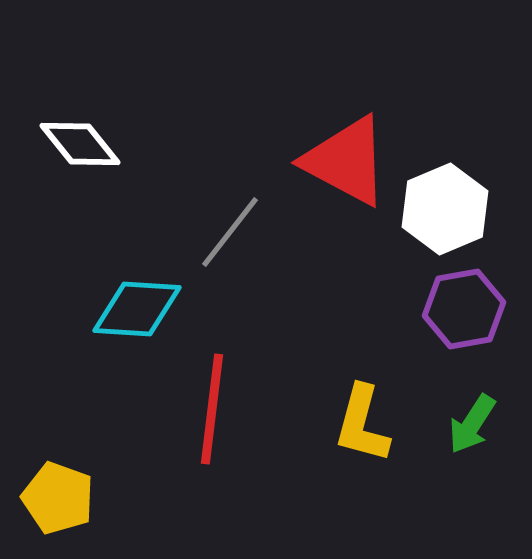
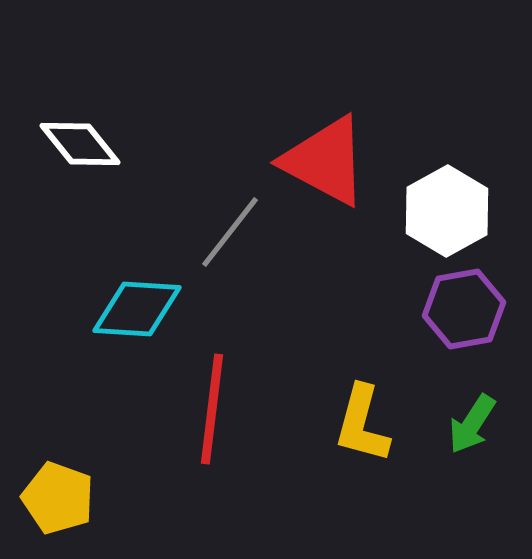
red triangle: moved 21 px left
white hexagon: moved 2 px right, 2 px down; rotated 6 degrees counterclockwise
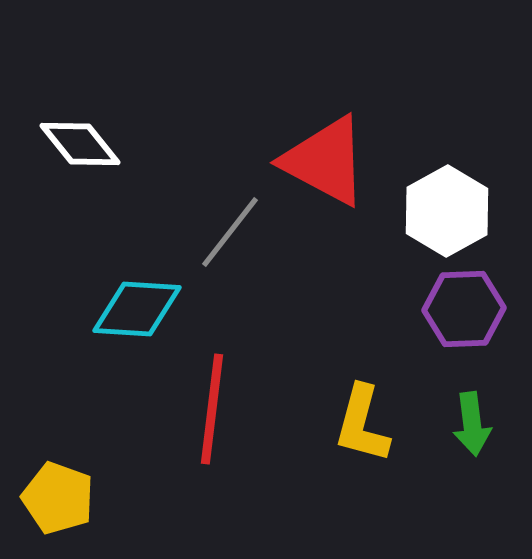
purple hexagon: rotated 8 degrees clockwise
green arrow: rotated 40 degrees counterclockwise
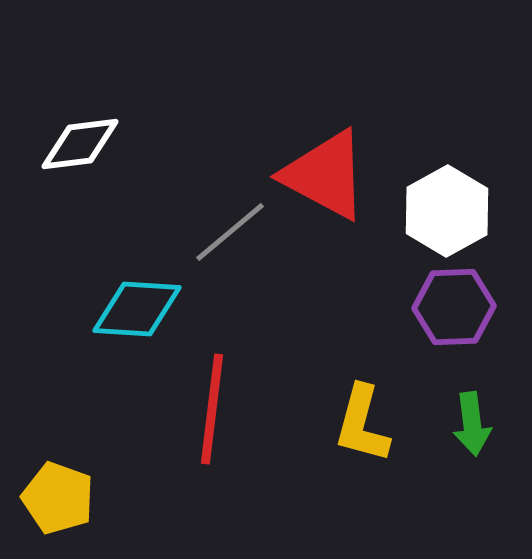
white diamond: rotated 58 degrees counterclockwise
red triangle: moved 14 px down
gray line: rotated 12 degrees clockwise
purple hexagon: moved 10 px left, 2 px up
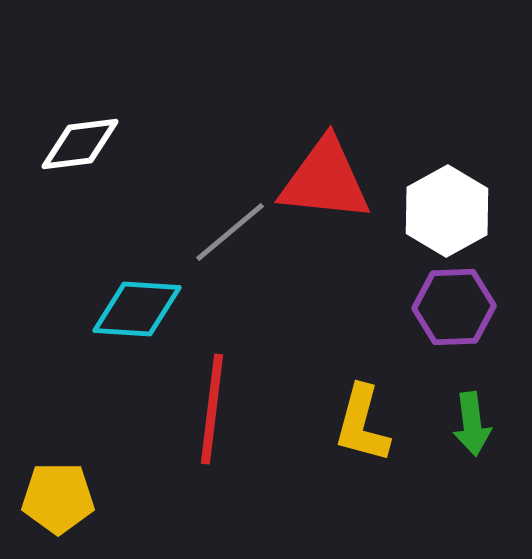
red triangle: moved 5 px down; rotated 22 degrees counterclockwise
yellow pentagon: rotated 20 degrees counterclockwise
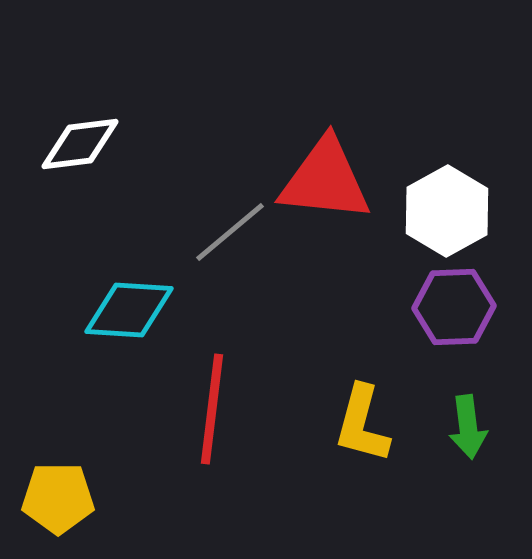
cyan diamond: moved 8 px left, 1 px down
green arrow: moved 4 px left, 3 px down
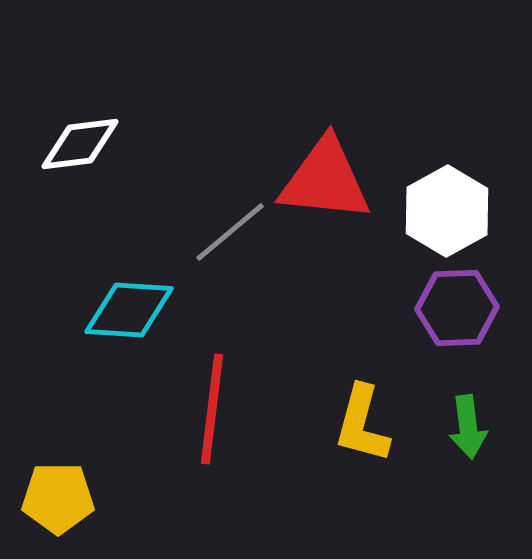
purple hexagon: moved 3 px right, 1 px down
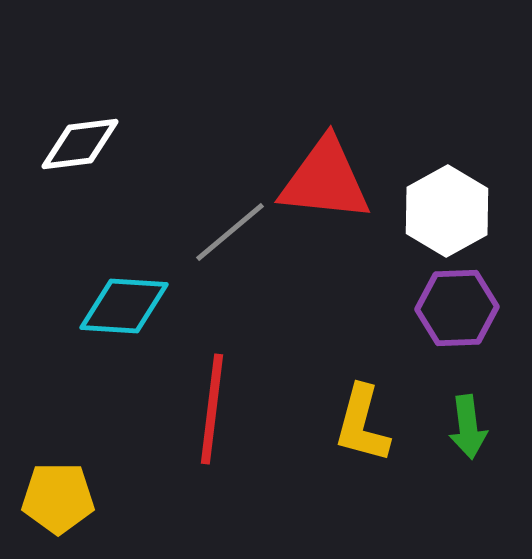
cyan diamond: moved 5 px left, 4 px up
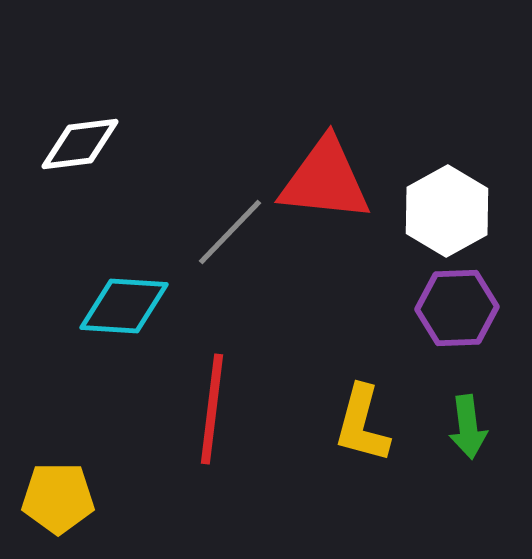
gray line: rotated 6 degrees counterclockwise
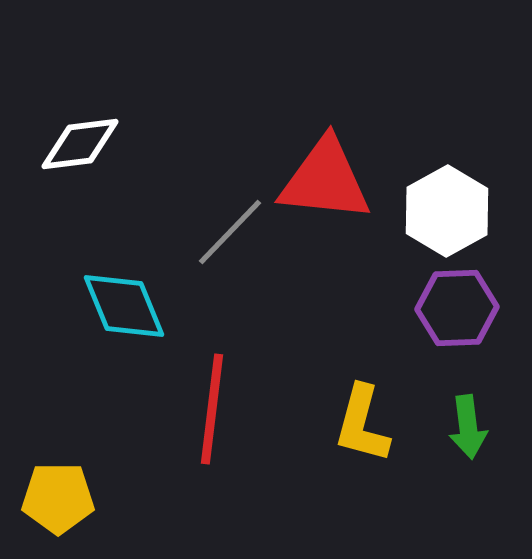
cyan diamond: rotated 64 degrees clockwise
